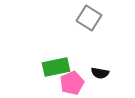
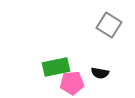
gray square: moved 20 px right, 7 px down
pink pentagon: rotated 20 degrees clockwise
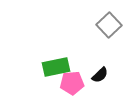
gray square: rotated 15 degrees clockwise
black semicircle: moved 2 px down; rotated 54 degrees counterclockwise
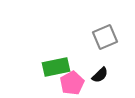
gray square: moved 4 px left, 12 px down; rotated 20 degrees clockwise
pink pentagon: rotated 25 degrees counterclockwise
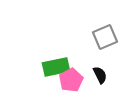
black semicircle: rotated 72 degrees counterclockwise
pink pentagon: moved 1 px left, 3 px up
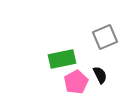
green rectangle: moved 6 px right, 8 px up
pink pentagon: moved 5 px right, 2 px down
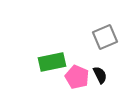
green rectangle: moved 10 px left, 3 px down
pink pentagon: moved 1 px right, 5 px up; rotated 20 degrees counterclockwise
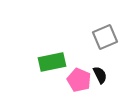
pink pentagon: moved 2 px right, 3 px down
